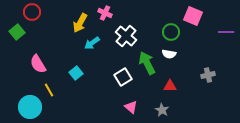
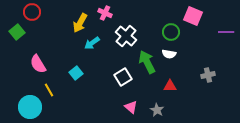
green arrow: moved 1 px up
gray star: moved 5 px left
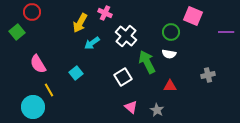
cyan circle: moved 3 px right
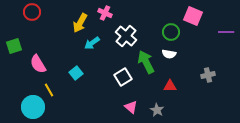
green square: moved 3 px left, 14 px down; rotated 21 degrees clockwise
green arrow: moved 1 px left
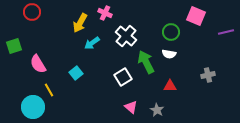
pink square: moved 3 px right
purple line: rotated 14 degrees counterclockwise
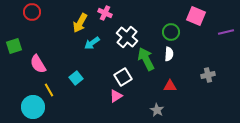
white cross: moved 1 px right, 1 px down
white semicircle: rotated 96 degrees counterclockwise
green arrow: moved 3 px up
cyan square: moved 5 px down
pink triangle: moved 15 px left, 11 px up; rotated 48 degrees clockwise
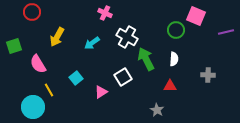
yellow arrow: moved 23 px left, 14 px down
green circle: moved 5 px right, 2 px up
white cross: rotated 10 degrees counterclockwise
white semicircle: moved 5 px right, 5 px down
gray cross: rotated 16 degrees clockwise
pink triangle: moved 15 px left, 4 px up
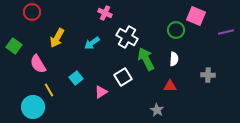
yellow arrow: moved 1 px down
green square: rotated 35 degrees counterclockwise
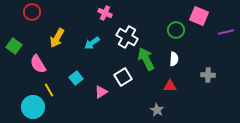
pink square: moved 3 px right
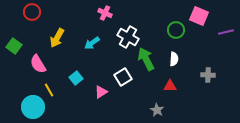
white cross: moved 1 px right
